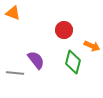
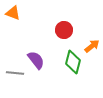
orange arrow: rotated 63 degrees counterclockwise
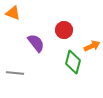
orange arrow: rotated 14 degrees clockwise
purple semicircle: moved 17 px up
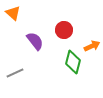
orange triangle: rotated 21 degrees clockwise
purple semicircle: moved 1 px left, 2 px up
gray line: rotated 30 degrees counterclockwise
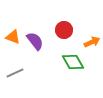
orange triangle: moved 24 px down; rotated 21 degrees counterclockwise
orange arrow: moved 4 px up
green diamond: rotated 45 degrees counterclockwise
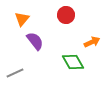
red circle: moved 2 px right, 15 px up
orange triangle: moved 9 px right, 18 px up; rotated 49 degrees clockwise
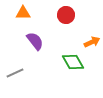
orange triangle: moved 1 px right, 6 px up; rotated 49 degrees clockwise
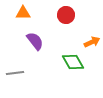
gray line: rotated 18 degrees clockwise
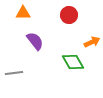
red circle: moved 3 px right
gray line: moved 1 px left
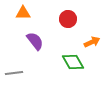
red circle: moved 1 px left, 4 px down
